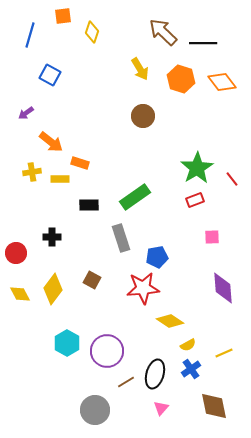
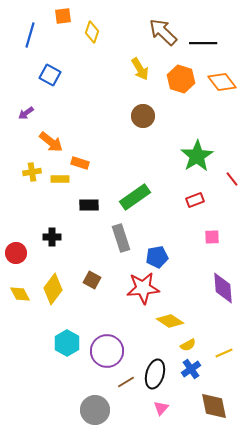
green star at (197, 168): moved 12 px up
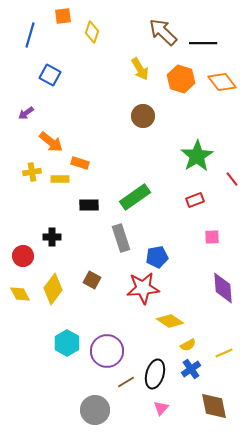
red circle at (16, 253): moved 7 px right, 3 px down
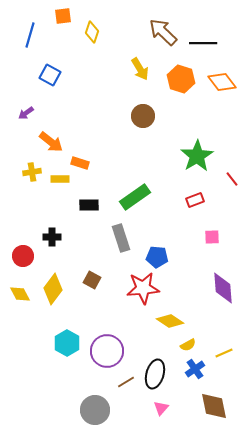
blue pentagon at (157, 257): rotated 15 degrees clockwise
blue cross at (191, 369): moved 4 px right
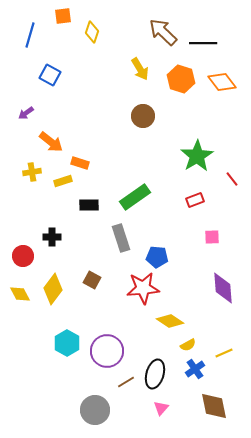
yellow rectangle at (60, 179): moved 3 px right, 2 px down; rotated 18 degrees counterclockwise
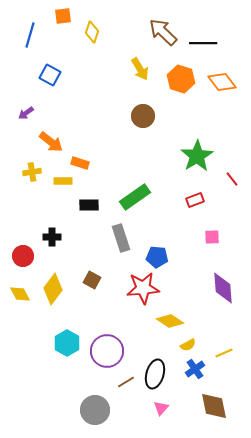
yellow rectangle at (63, 181): rotated 18 degrees clockwise
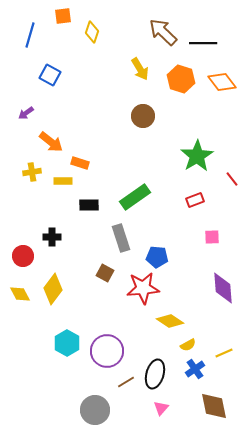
brown square at (92, 280): moved 13 px right, 7 px up
